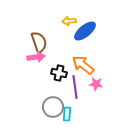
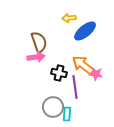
yellow arrow: moved 3 px up
pink star: moved 10 px up
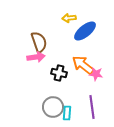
purple line: moved 17 px right, 20 px down
cyan rectangle: moved 1 px up
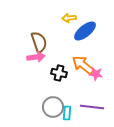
purple line: rotated 75 degrees counterclockwise
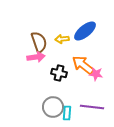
yellow arrow: moved 7 px left, 21 px down
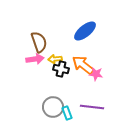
yellow arrow: moved 7 px left, 20 px down
pink arrow: moved 1 px left, 2 px down
black cross: moved 2 px right, 4 px up
cyan rectangle: rotated 24 degrees counterclockwise
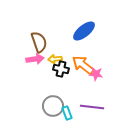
blue ellipse: moved 1 px left
gray circle: moved 1 px up
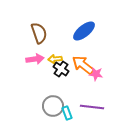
brown semicircle: moved 9 px up
black cross: rotated 21 degrees clockwise
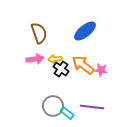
blue ellipse: moved 1 px right
pink star: moved 5 px right, 4 px up
cyan rectangle: rotated 32 degrees counterclockwise
